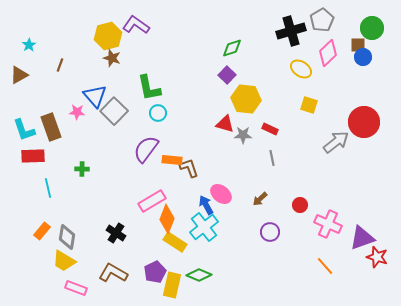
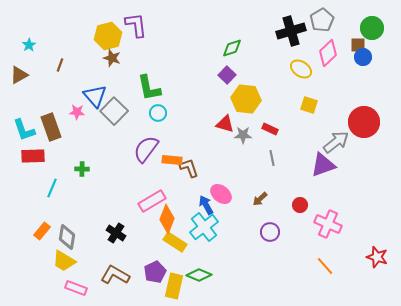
purple L-shape at (136, 25): rotated 48 degrees clockwise
cyan line at (48, 188): moved 4 px right; rotated 36 degrees clockwise
purple triangle at (362, 238): moved 39 px left, 73 px up
brown L-shape at (113, 273): moved 2 px right, 2 px down
yellow rectangle at (172, 285): moved 2 px right, 1 px down
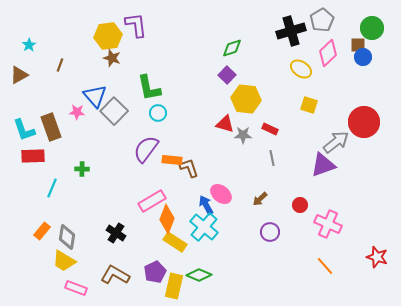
yellow hexagon at (108, 36): rotated 8 degrees clockwise
cyan cross at (204, 227): rotated 12 degrees counterclockwise
